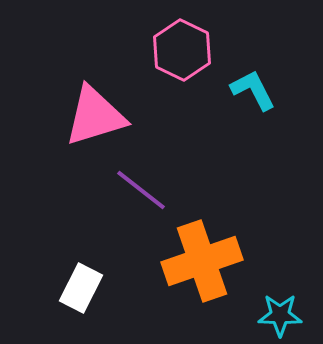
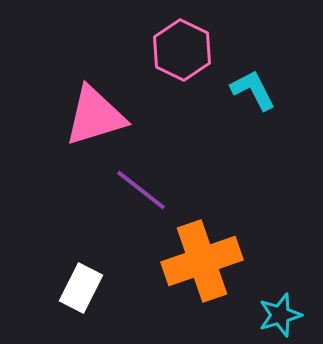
cyan star: rotated 18 degrees counterclockwise
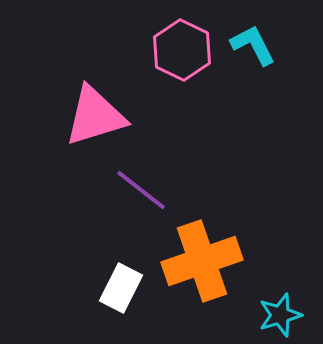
cyan L-shape: moved 45 px up
white rectangle: moved 40 px right
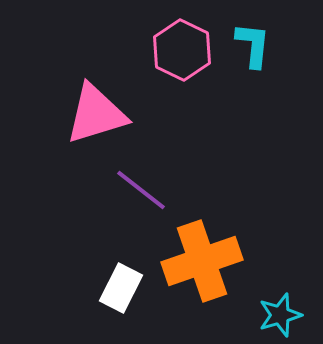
cyan L-shape: rotated 33 degrees clockwise
pink triangle: moved 1 px right, 2 px up
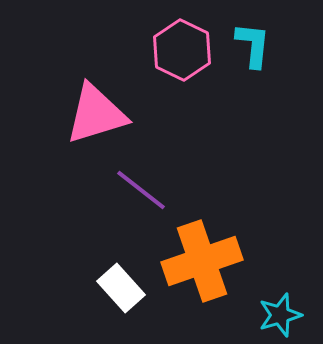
white rectangle: rotated 69 degrees counterclockwise
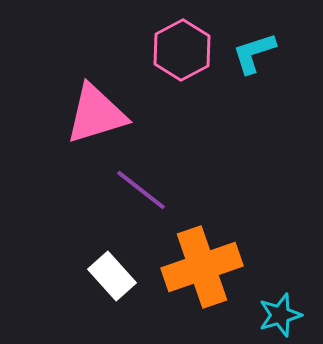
cyan L-shape: moved 1 px right, 8 px down; rotated 114 degrees counterclockwise
pink hexagon: rotated 6 degrees clockwise
orange cross: moved 6 px down
white rectangle: moved 9 px left, 12 px up
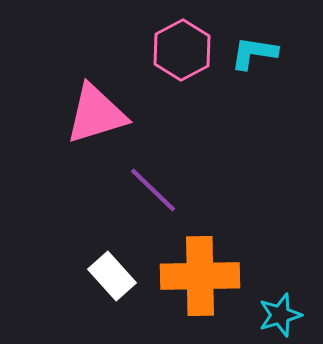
cyan L-shape: rotated 27 degrees clockwise
purple line: moved 12 px right; rotated 6 degrees clockwise
orange cross: moved 2 px left, 9 px down; rotated 18 degrees clockwise
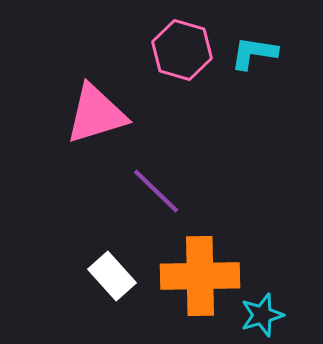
pink hexagon: rotated 16 degrees counterclockwise
purple line: moved 3 px right, 1 px down
cyan star: moved 18 px left
